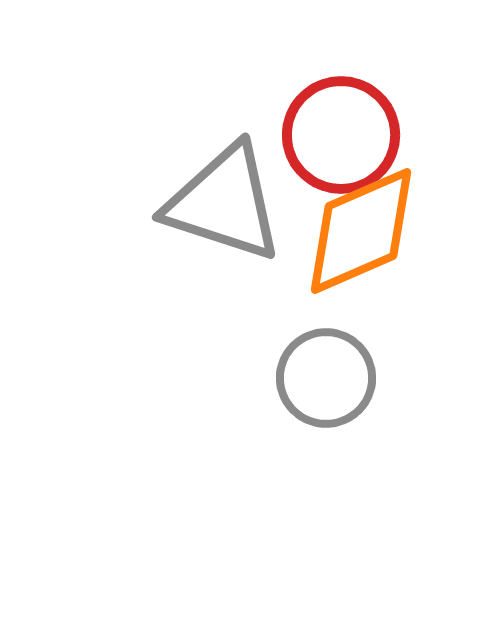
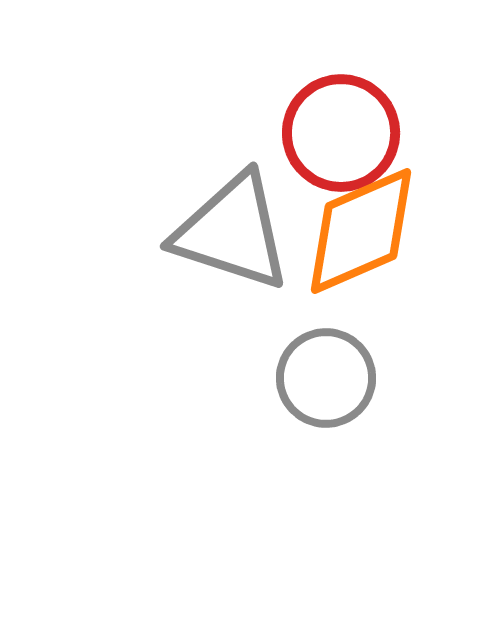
red circle: moved 2 px up
gray triangle: moved 8 px right, 29 px down
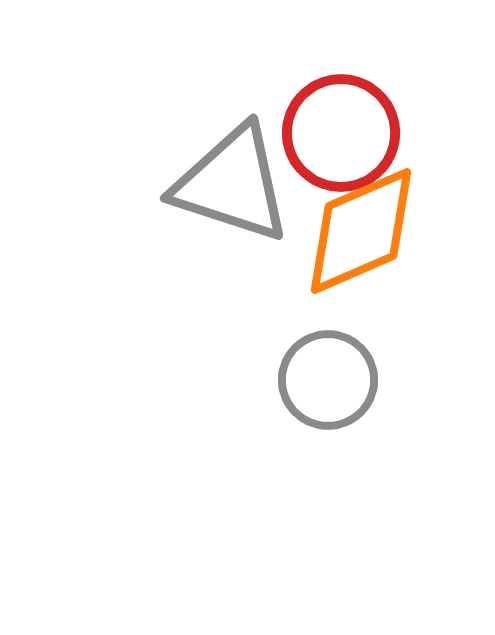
gray triangle: moved 48 px up
gray circle: moved 2 px right, 2 px down
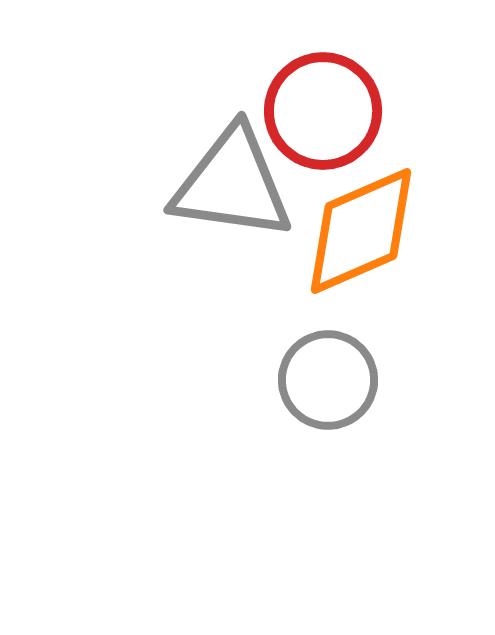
red circle: moved 18 px left, 22 px up
gray triangle: rotated 10 degrees counterclockwise
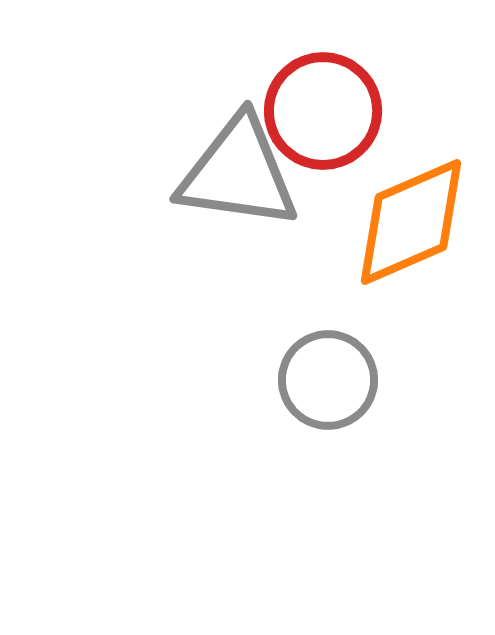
gray triangle: moved 6 px right, 11 px up
orange diamond: moved 50 px right, 9 px up
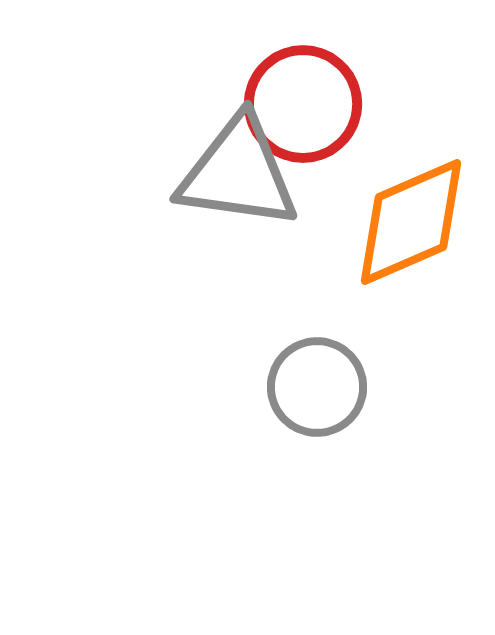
red circle: moved 20 px left, 7 px up
gray circle: moved 11 px left, 7 px down
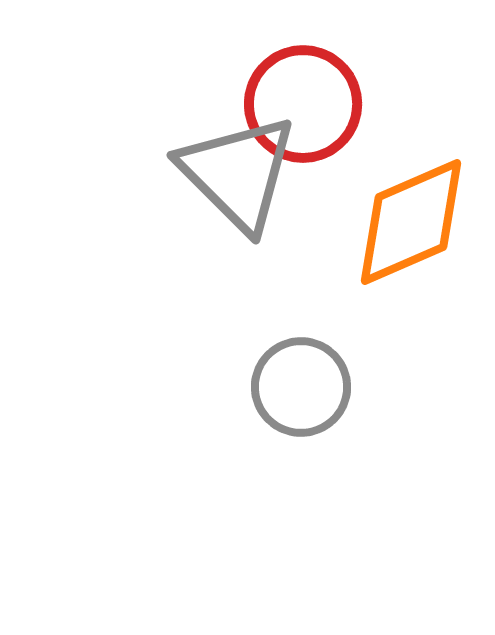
gray triangle: rotated 37 degrees clockwise
gray circle: moved 16 px left
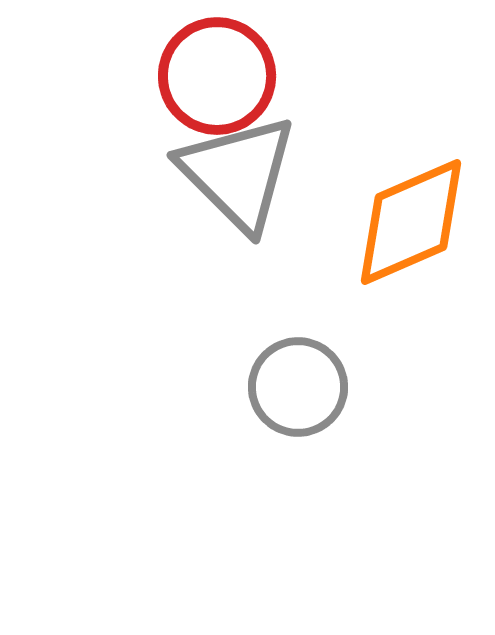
red circle: moved 86 px left, 28 px up
gray circle: moved 3 px left
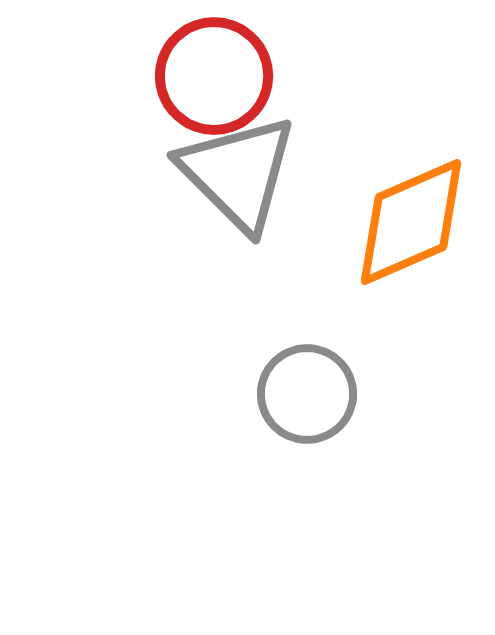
red circle: moved 3 px left
gray circle: moved 9 px right, 7 px down
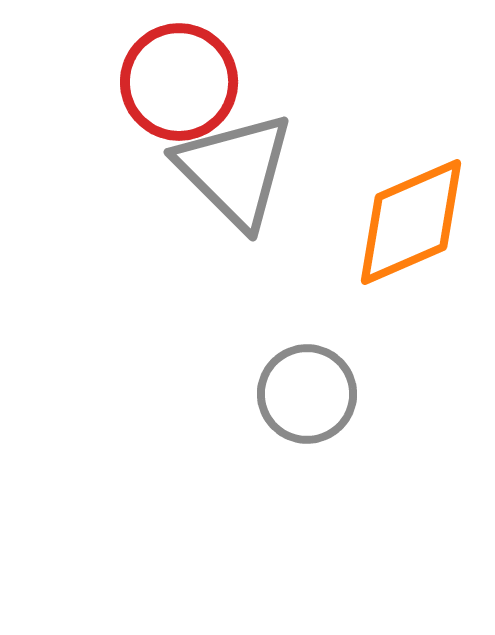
red circle: moved 35 px left, 6 px down
gray triangle: moved 3 px left, 3 px up
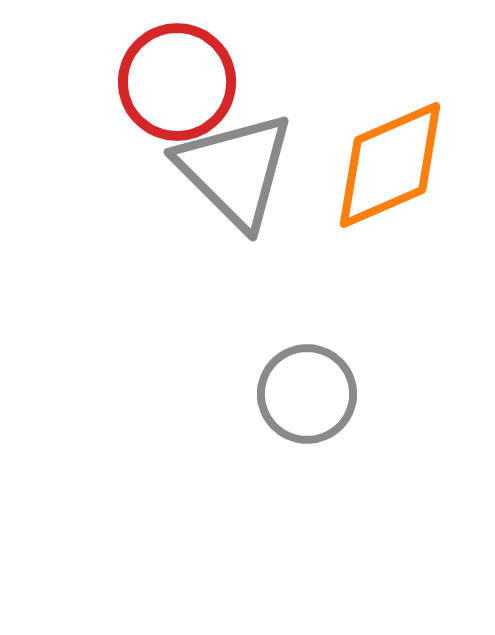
red circle: moved 2 px left
orange diamond: moved 21 px left, 57 px up
